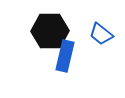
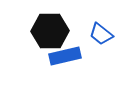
blue rectangle: rotated 64 degrees clockwise
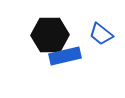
black hexagon: moved 4 px down
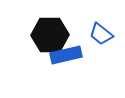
blue rectangle: moved 1 px right, 1 px up
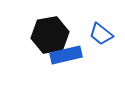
black hexagon: rotated 9 degrees counterclockwise
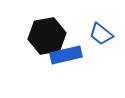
black hexagon: moved 3 px left, 1 px down
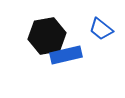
blue trapezoid: moved 5 px up
